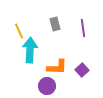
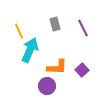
purple line: rotated 18 degrees counterclockwise
cyan arrow: rotated 20 degrees clockwise
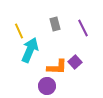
purple square: moved 7 px left, 8 px up
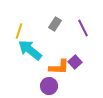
gray rectangle: rotated 48 degrees clockwise
yellow line: rotated 42 degrees clockwise
cyan arrow: rotated 75 degrees counterclockwise
orange L-shape: moved 2 px right
purple circle: moved 2 px right
